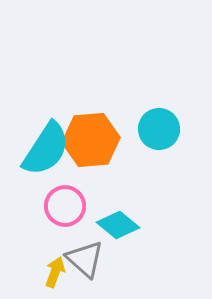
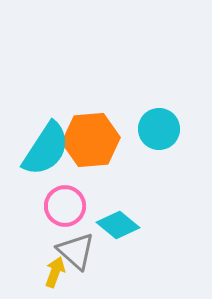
gray triangle: moved 9 px left, 8 px up
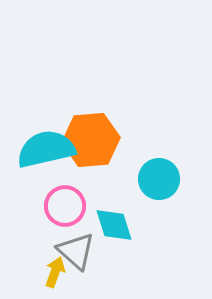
cyan circle: moved 50 px down
cyan semicircle: rotated 136 degrees counterclockwise
cyan diamond: moved 4 px left; rotated 33 degrees clockwise
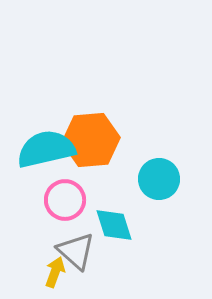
pink circle: moved 6 px up
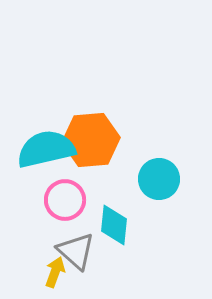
cyan diamond: rotated 24 degrees clockwise
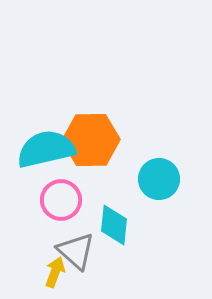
orange hexagon: rotated 4 degrees clockwise
pink circle: moved 4 px left
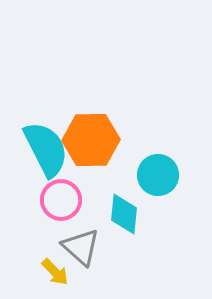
cyan semicircle: rotated 76 degrees clockwise
cyan circle: moved 1 px left, 4 px up
cyan diamond: moved 10 px right, 11 px up
gray triangle: moved 5 px right, 4 px up
yellow arrow: rotated 116 degrees clockwise
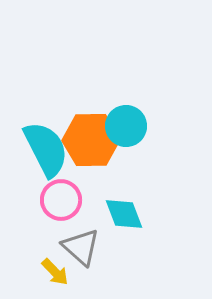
cyan circle: moved 32 px left, 49 px up
cyan diamond: rotated 27 degrees counterclockwise
